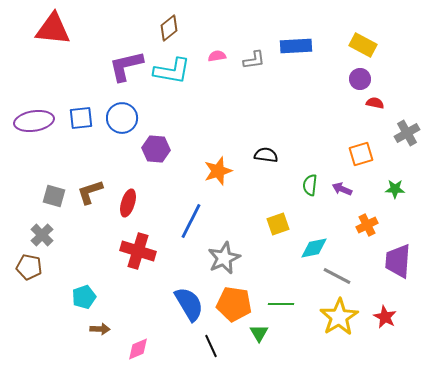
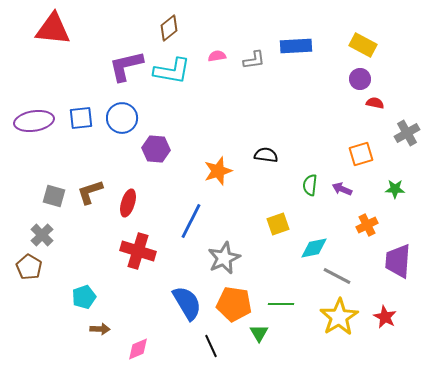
brown pentagon at (29, 267): rotated 20 degrees clockwise
blue semicircle at (189, 304): moved 2 px left, 1 px up
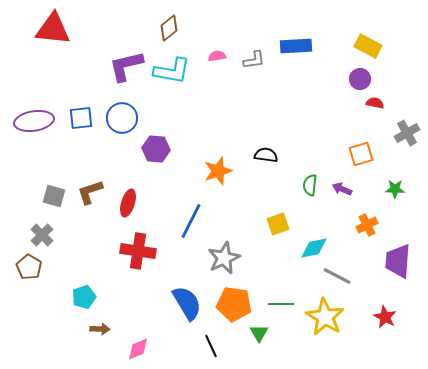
yellow rectangle at (363, 45): moved 5 px right, 1 px down
red cross at (138, 251): rotated 8 degrees counterclockwise
yellow star at (339, 317): moved 14 px left; rotated 9 degrees counterclockwise
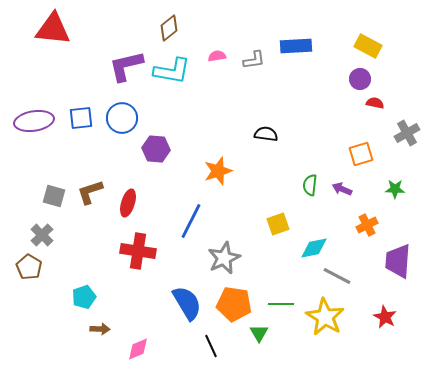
black semicircle at (266, 155): moved 21 px up
